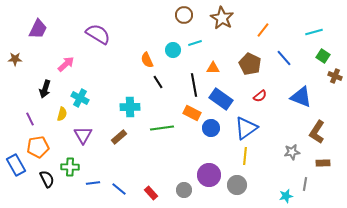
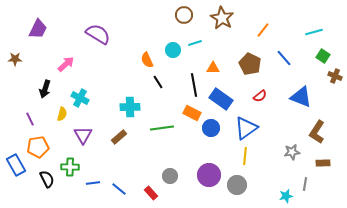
gray circle at (184, 190): moved 14 px left, 14 px up
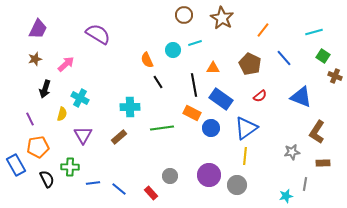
brown star at (15, 59): moved 20 px right; rotated 16 degrees counterclockwise
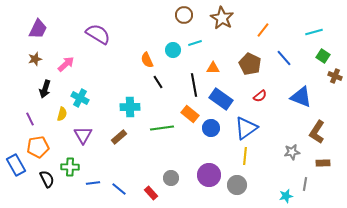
orange rectangle at (192, 113): moved 2 px left, 1 px down; rotated 12 degrees clockwise
gray circle at (170, 176): moved 1 px right, 2 px down
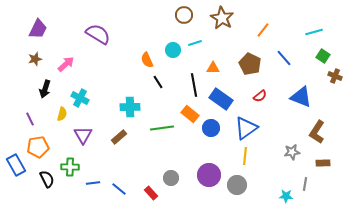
cyan star at (286, 196): rotated 16 degrees clockwise
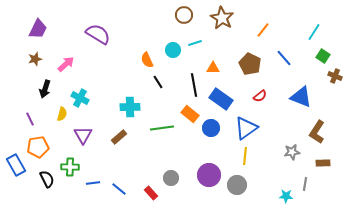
cyan line at (314, 32): rotated 42 degrees counterclockwise
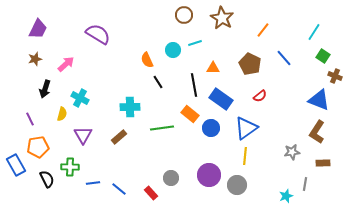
blue triangle at (301, 97): moved 18 px right, 3 px down
cyan star at (286, 196): rotated 24 degrees counterclockwise
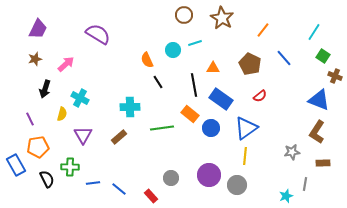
red rectangle at (151, 193): moved 3 px down
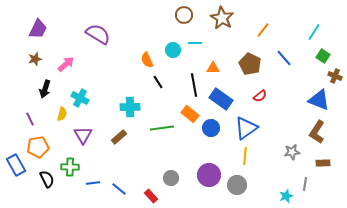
cyan line at (195, 43): rotated 16 degrees clockwise
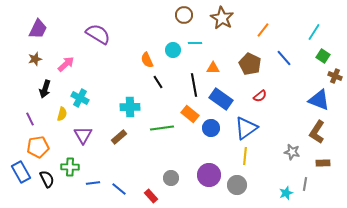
gray star at (292, 152): rotated 21 degrees clockwise
blue rectangle at (16, 165): moved 5 px right, 7 px down
cyan star at (286, 196): moved 3 px up
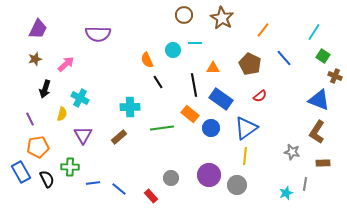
purple semicircle at (98, 34): rotated 150 degrees clockwise
